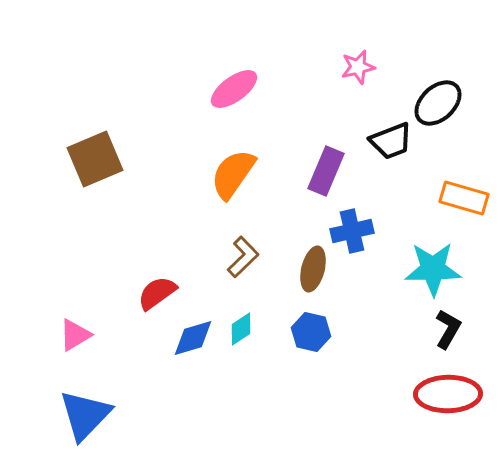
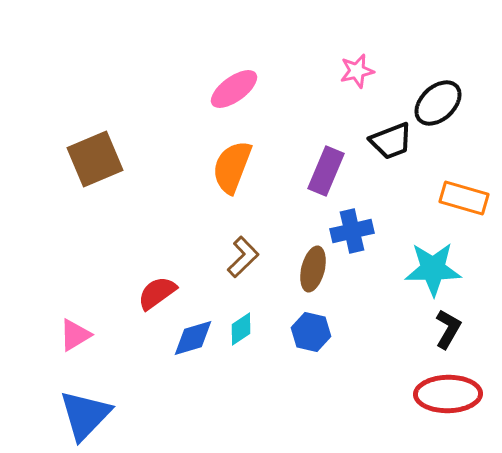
pink star: moved 1 px left, 4 px down
orange semicircle: moved 1 px left, 7 px up; rotated 14 degrees counterclockwise
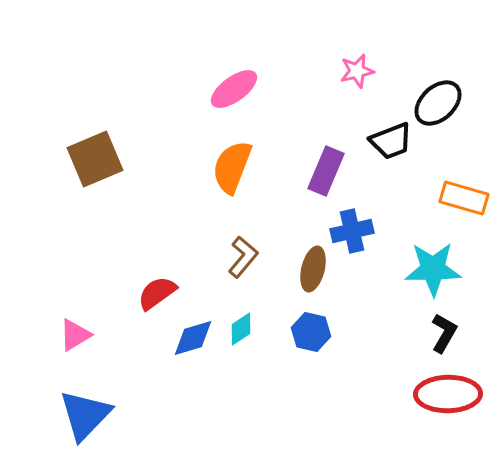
brown L-shape: rotated 6 degrees counterclockwise
black L-shape: moved 4 px left, 4 px down
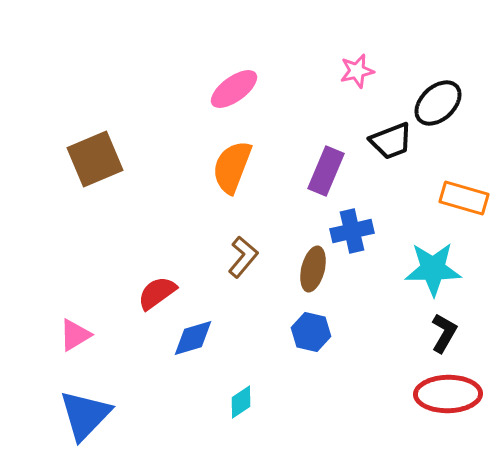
cyan diamond: moved 73 px down
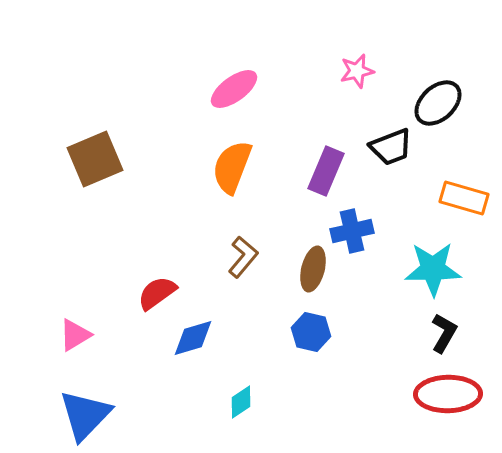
black trapezoid: moved 6 px down
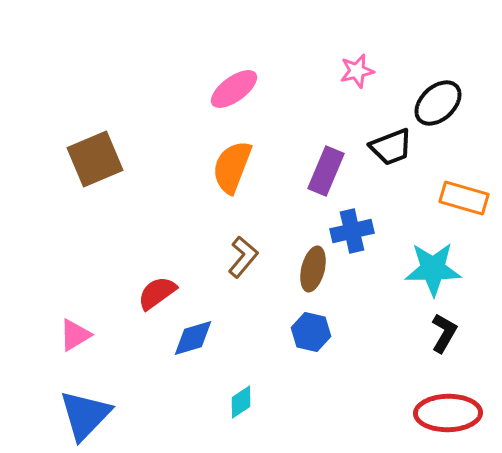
red ellipse: moved 19 px down
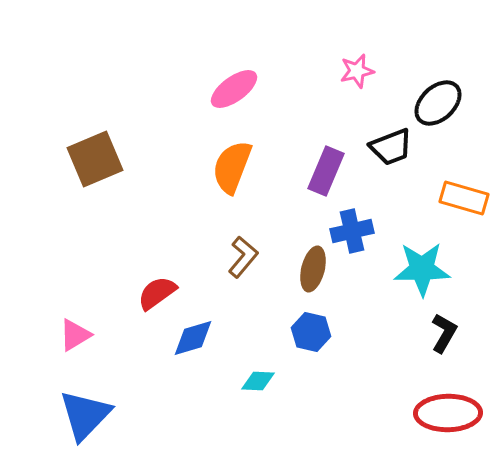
cyan star: moved 11 px left
cyan diamond: moved 17 px right, 21 px up; rotated 36 degrees clockwise
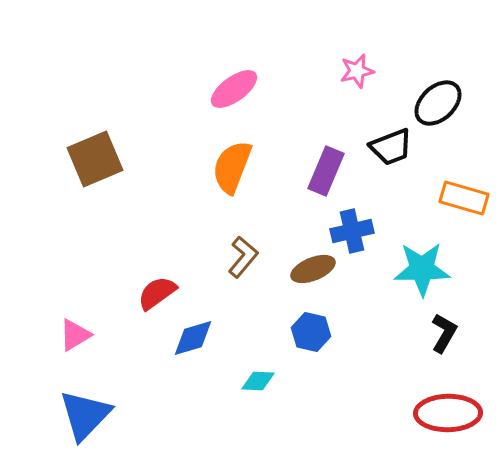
brown ellipse: rotated 54 degrees clockwise
